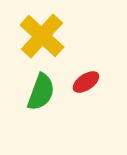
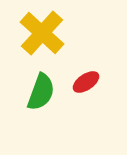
yellow cross: moved 3 px up
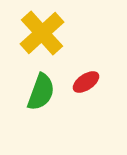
yellow cross: rotated 6 degrees clockwise
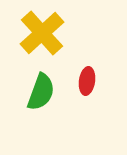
red ellipse: moved 1 px right, 1 px up; rotated 48 degrees counterclockwise
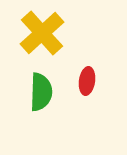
green semicircle: rotated 18 degrees counterclockwise
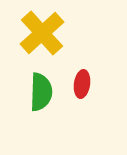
red ellipse: moved 5 px left, 3 px down
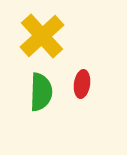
yellow cross: moved 3 px down
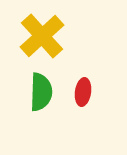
red ellipse: moved 1 px right, 8 px down
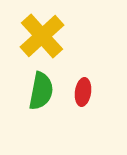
green semicircle: moved 1 px up; rotated 9 degrees clockwise
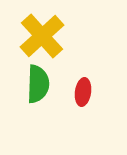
green semicircle: moved 3 px left, 7 px up; rotated 9 degrees counterclockwise
